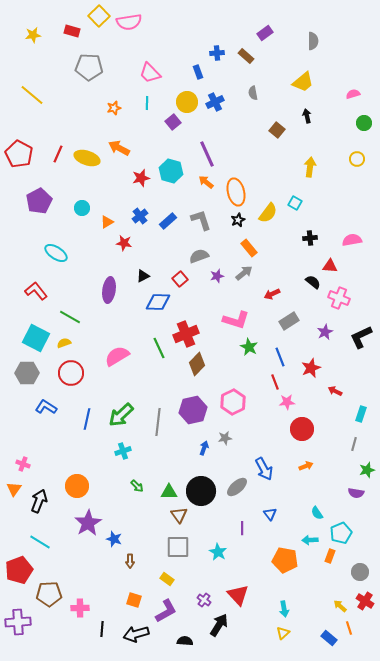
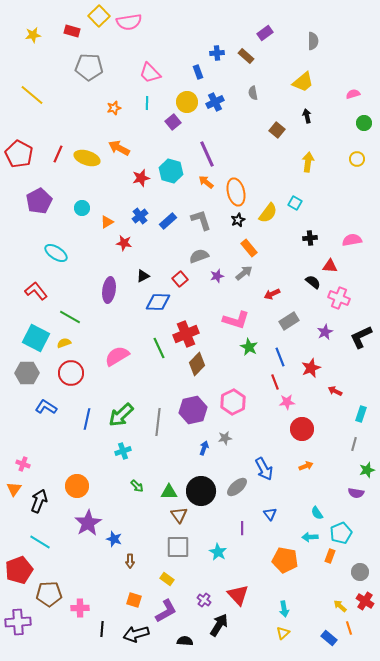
yellow arrow at (310, 167): moved 2 px left, 5 px up
cyan arrow at (310, 540): moved 3 px up
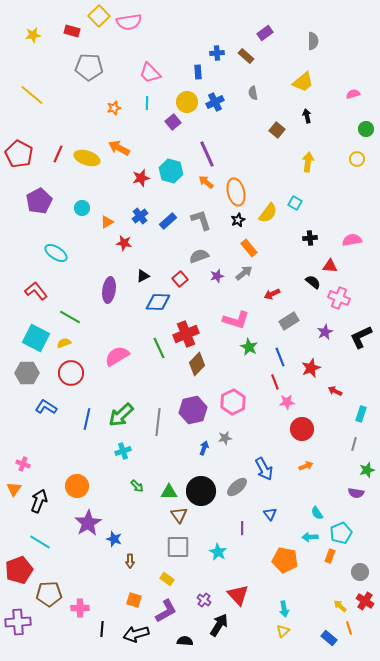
blue rectangle at (198, 72): rotated 16 degrees clockwise
green circle at (364, 123): moved 2 px right, 6 px down
yellow triangle at (283, 633): moved 2 px up
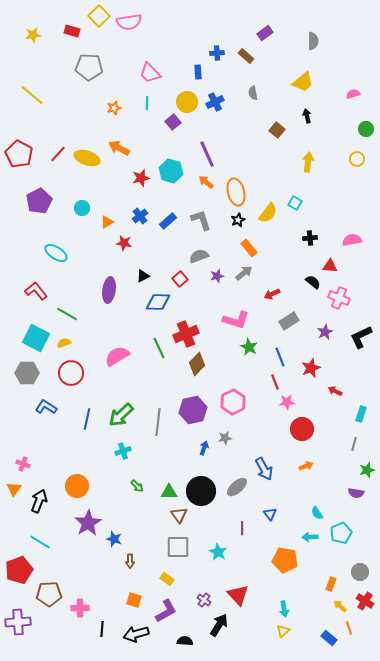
red line at (58, 154): rotated 18 degrees clockwise
green line at (70, 317): moved 3 px left, 3 px up
orange rectangle at (330, 556): moved 1 px right, 28 px down
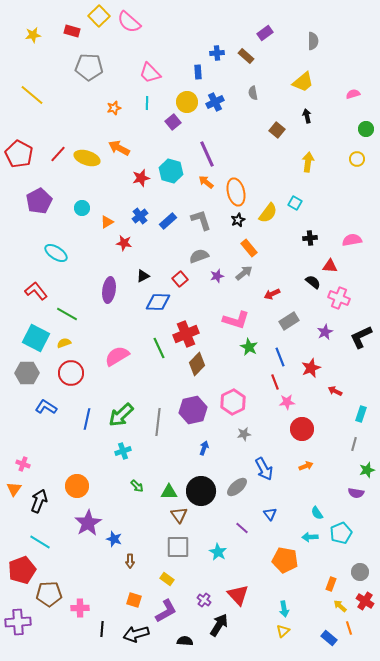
pink semicircle at (129, 22): rotated 50 degrees clockwise
gray star at (225, 438): moved 19 px right, 4 px up
purple line at (242, 528): rotated 48 degrees counterclockwise
red pentagon at (19, 570): moved 3 px right
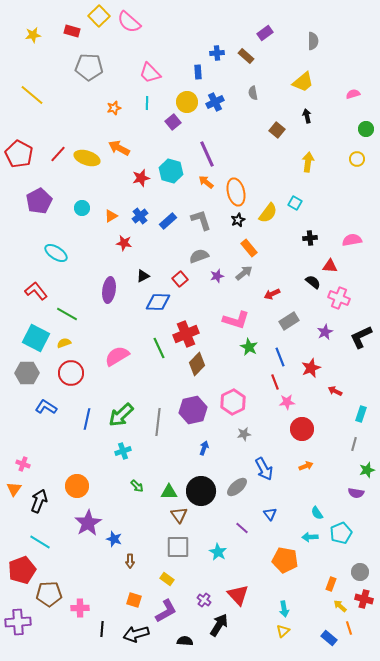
orange triangle at (107, 222): moved 4 px right, 6 px up
red cross at (365, 601): moved 1 px left, 2 px up; rotated 18 degrees counterclockwise
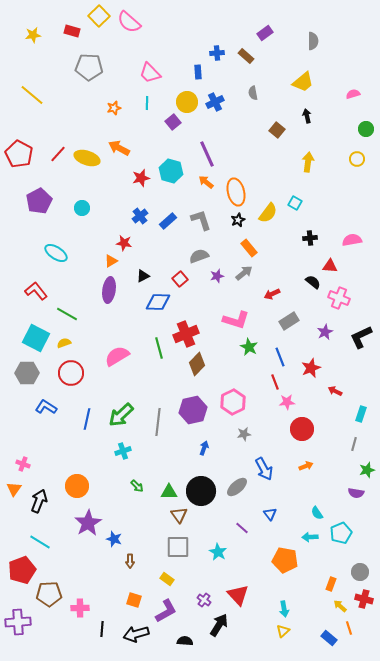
orange triangle at (111, 216): moved 45 px down
green line at (159, 348): rotated 10 degrees clockwise
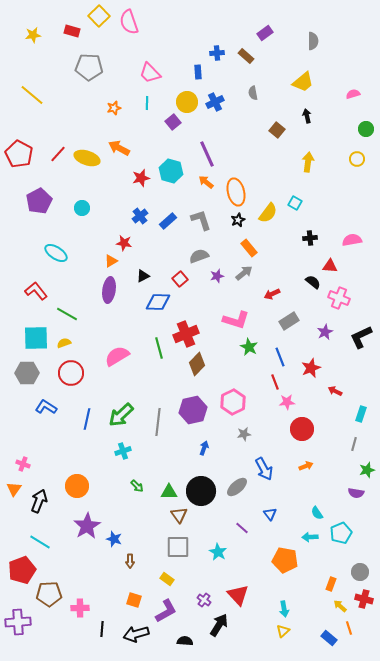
pink semicircle at (129, 22): rotated 30 degrees clockwise
cyan square at (36, 338): rotated 28 degrees counterclockwise
purple star at (88, 523): moved 1 px left, 3 px down
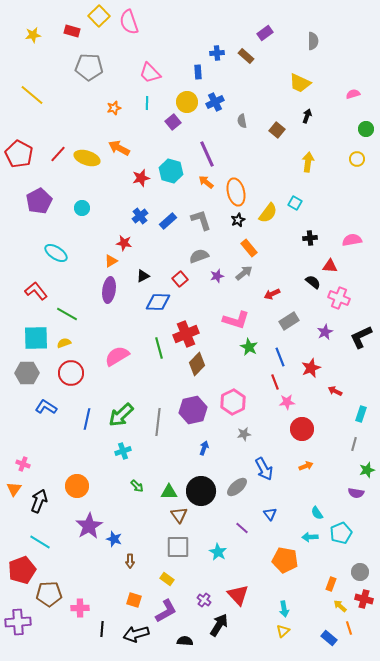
yellow trapezoid at (303, 82): moved 3 px left, 1 px down; rotated 65 degrees clockwise
gray semicircle at (253, 93): moved 11 px left, 28 px down
black arrow at (307, 116): rotated 32 degrees clockwise
purple star at (87, 526): moved 2 px right
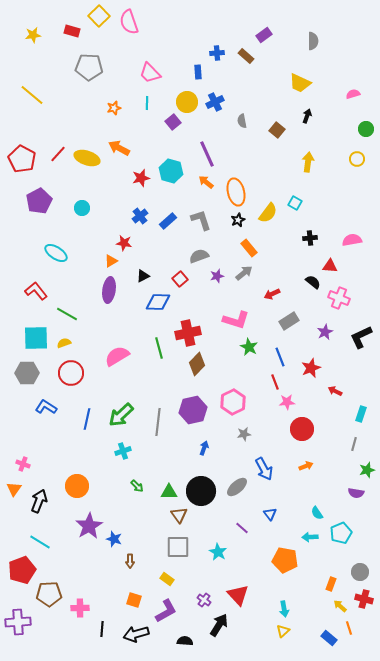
purple rectangle at (265, 33): moved 1 px left, 2 px down
red pentagon at (19, 154): moved 3 px right, 5 px down
red cross at (186, 334): moved 2 px right, 1 px up; rotated 10 degrees clockwise
